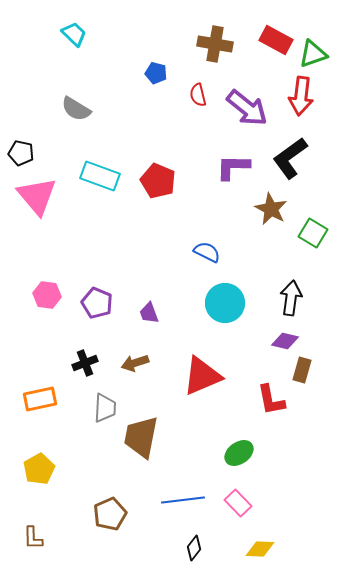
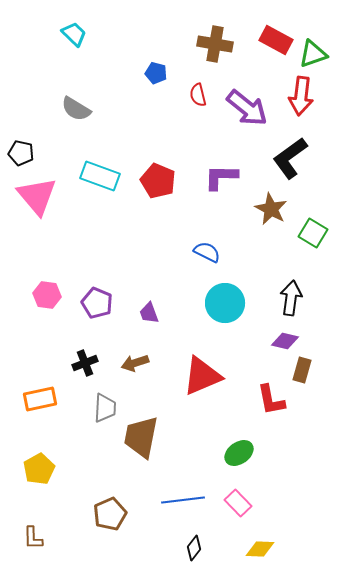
purple L-shape: moved 12 px left, 10 px down
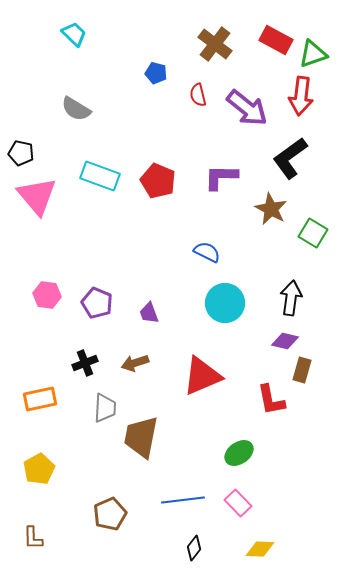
brown cross: rotated 28 degrees clockwise
